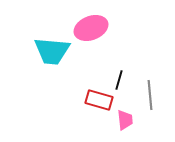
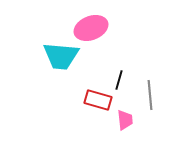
cyan trapezoid: moved 9 px right, 5 px down
red rectangle: moved 1 px left
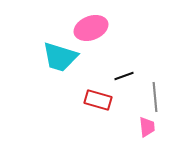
cyan trapezoid: moved 1 px left, 1 px down; rotated 12 degrees clockwise
black line: moved 5 px right, 4 px up; rotated 54 degrees clockwise
gray line: moved 5 px right, 2 px down
pink trapezoid: moved 22 px right, 7 px down
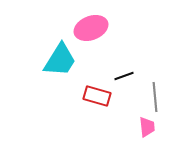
cyan trapezoid: moved 3 px down; rotated 75 degrees counterclockwise
red rectangle: moved 1 px left, 4 px up
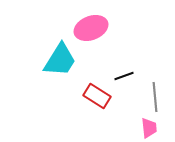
red rectangle: rotated 16 degrees clockwise
pink trapezoid: moved 2 px right, 1 px down
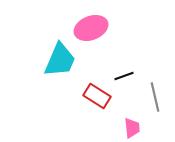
cyan trapezoid: rotated 9 degrees counterclockwise
gray line: rotated 8 degrees counterclockwise
pink trapezoid: moved 17 px left
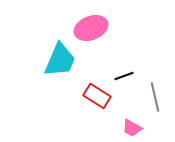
pink trapezoid: rotated 125 degrees clockwise
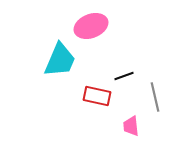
pink ellipse: moved 2 px up
red rectangle: rotated 20 degrees counterclockwise
pink trapezoid: moved 1 px left, 2 px up; rotated 55 degrees clockwise
